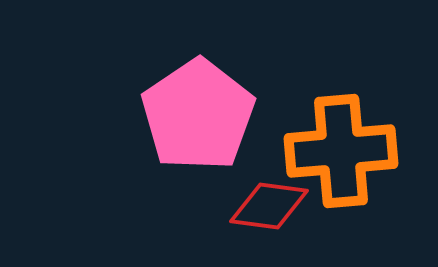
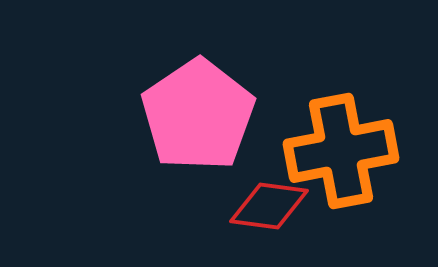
orange cross: rotated 6 degrees counterclockwise
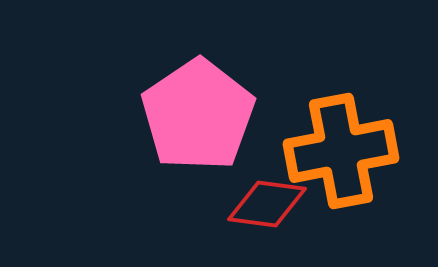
red diamond: moved 2 px left, 2 px up
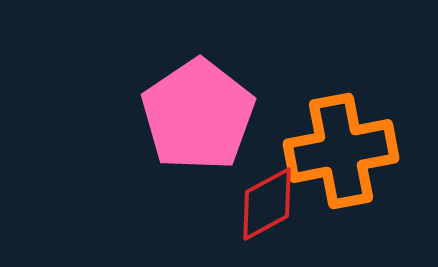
red diamond: rotated 36 degrees counterclockwise
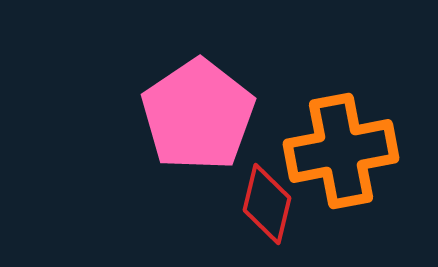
red diamond: rotated 48 degrees counterclockwise
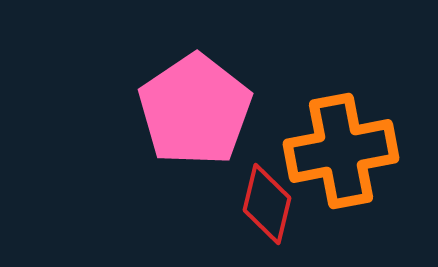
pink pentagon: moved 3 px left, 5 px up
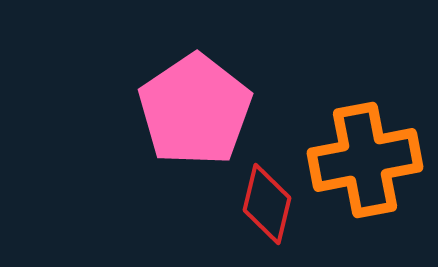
orange cross: moved 24 px right, 9 px down
